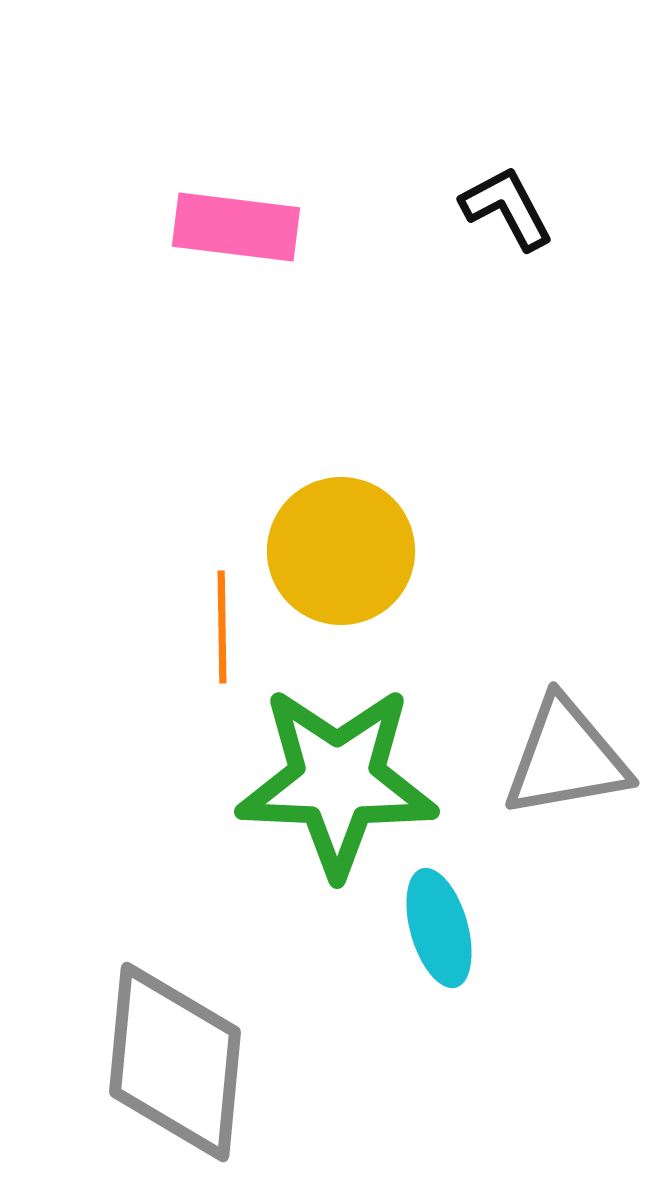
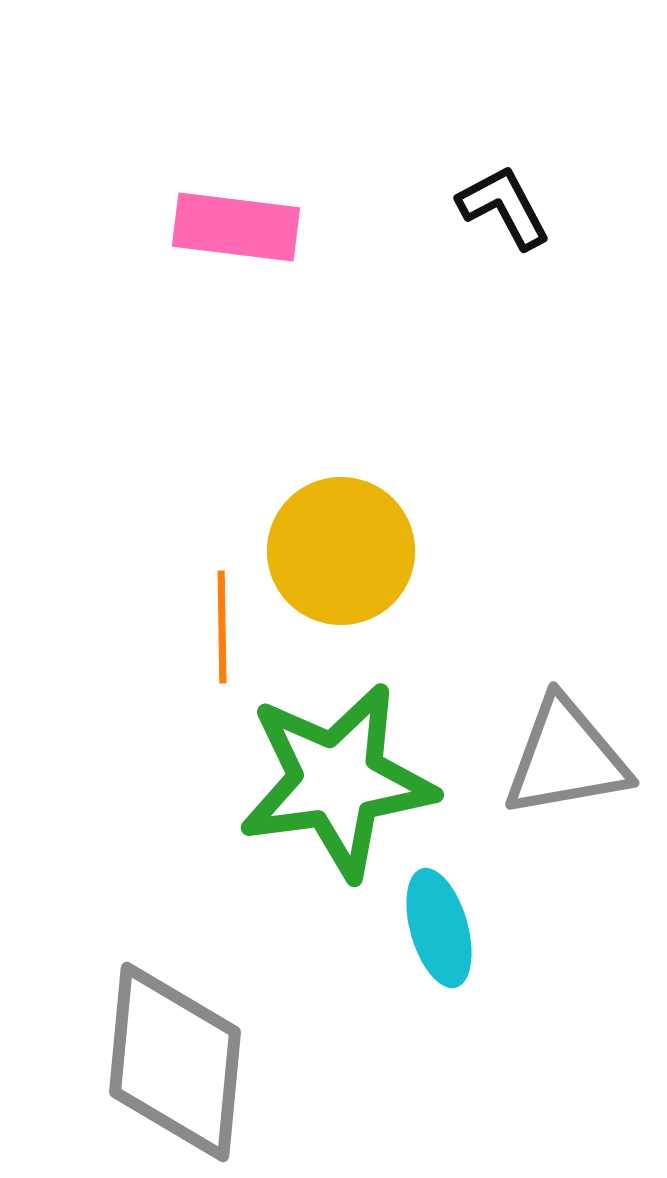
black L-shape: moved 3 px left, 1 px up
green star: rotated 10 degrees counterclockwise
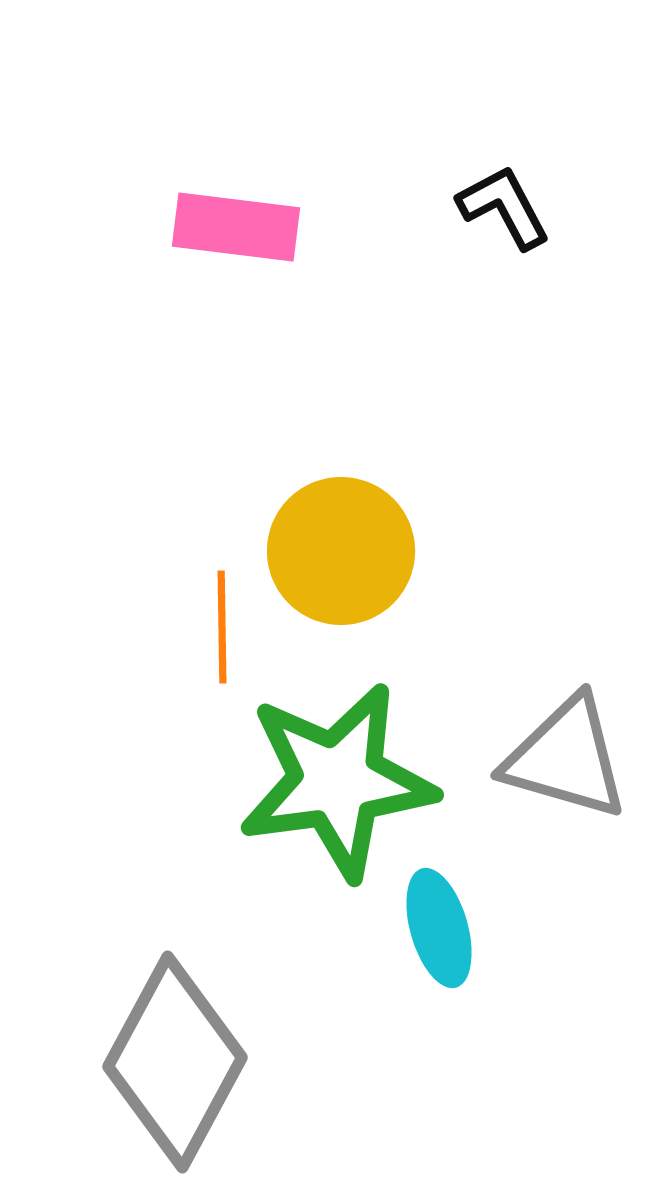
gray triangle: rotated 26 degrees clockwise
gray diamond: rotated 23 degrees clockwise
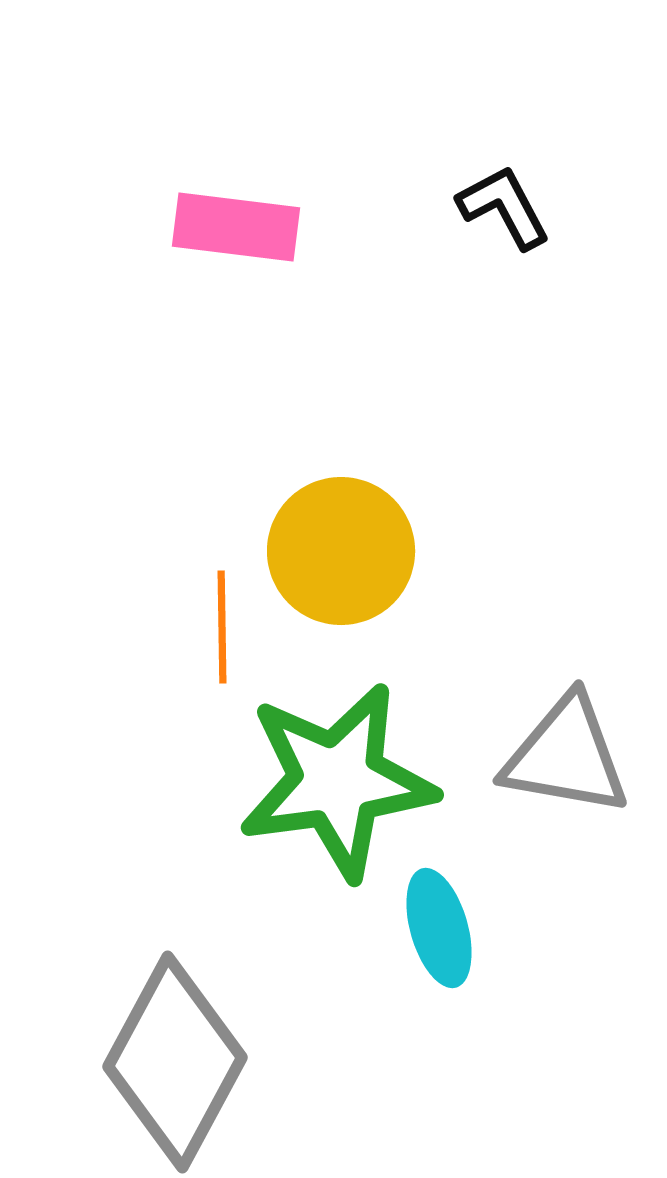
gray triangle: moved 2 px up; rotated 6 degrees counterclockwise
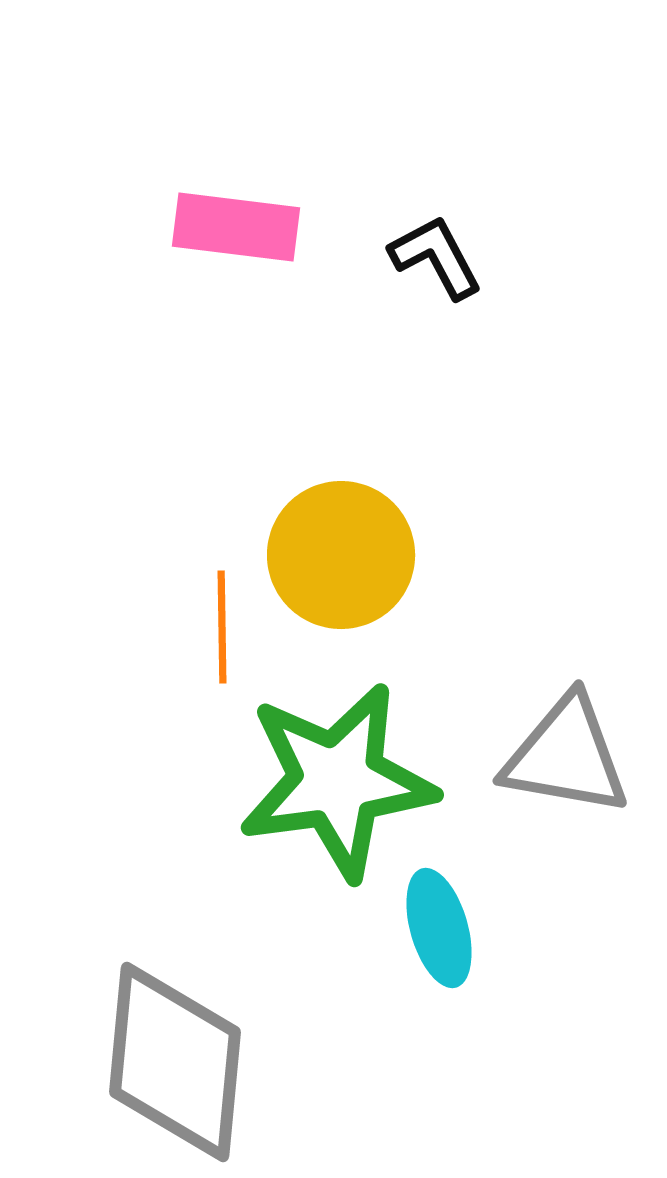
black L-shape: moved 68 px left, 50 px down
yellow circle: moved 4 px down
gray diamond: rotated 23 degrees counterclockwise
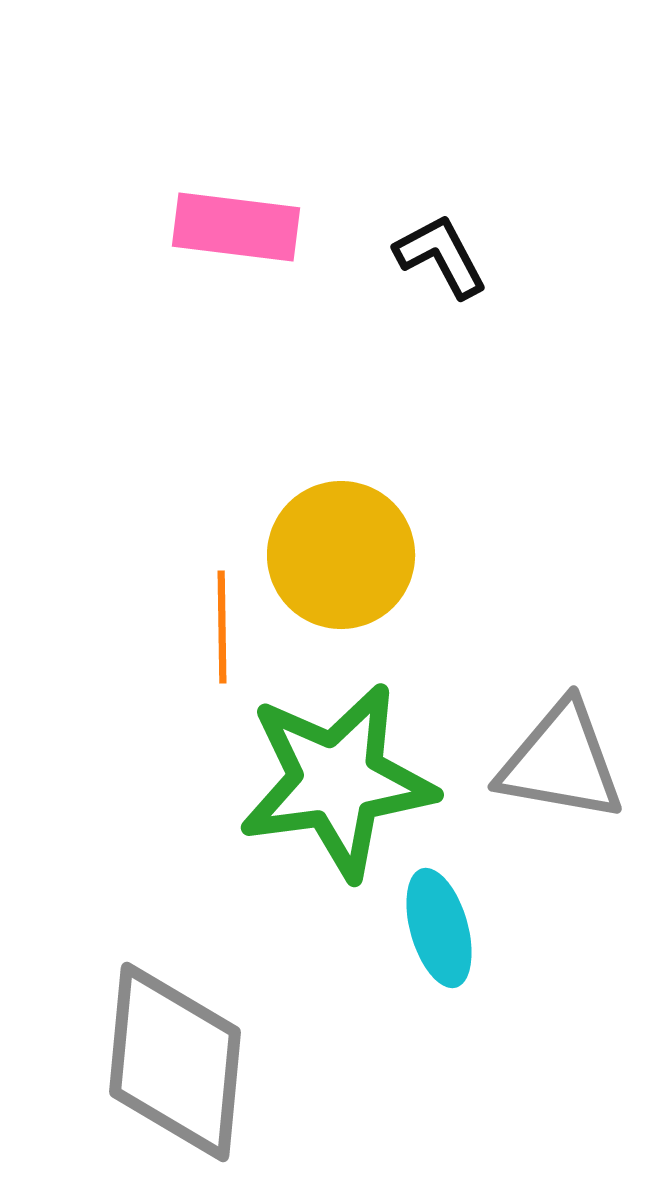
black L-shape: moved 5 px right, 1 px up
gray triangle: moved 5 px left, 6 px down
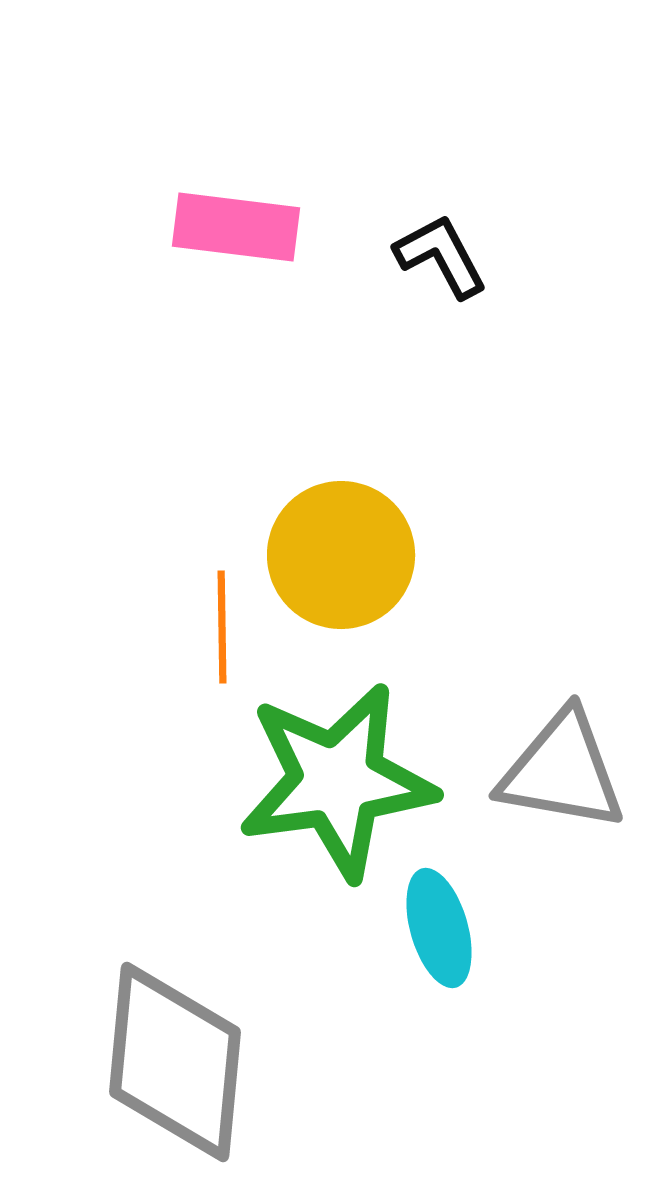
gray triangle: moved 1 px right, 9 px down
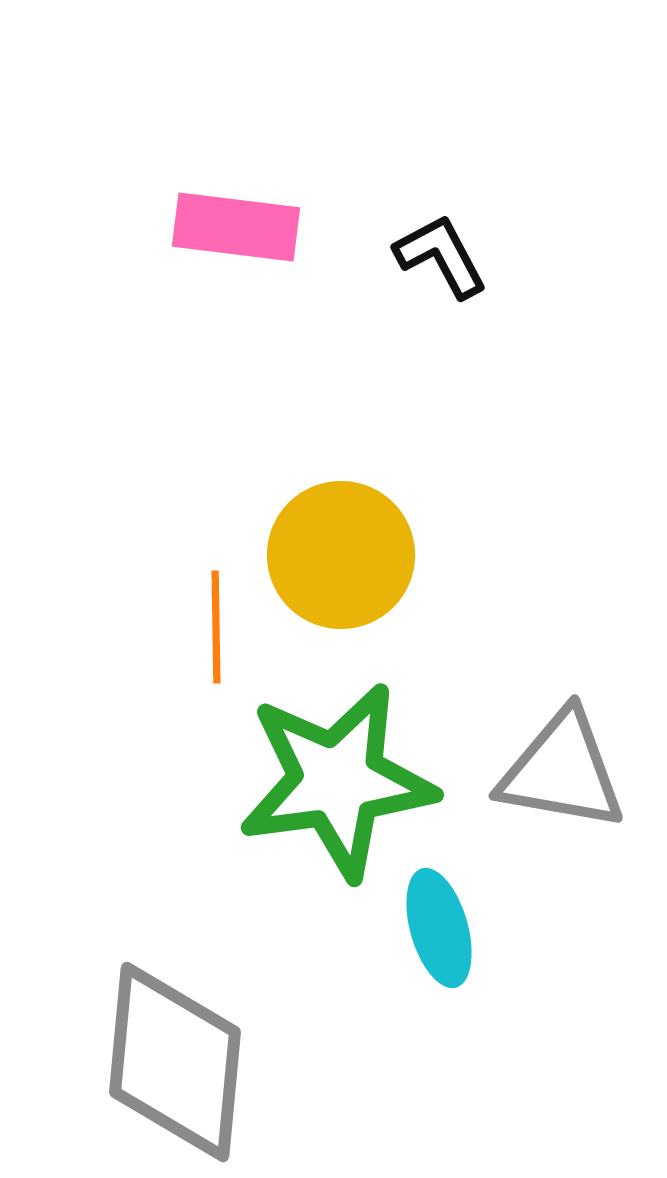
orange line: moved 6 px left
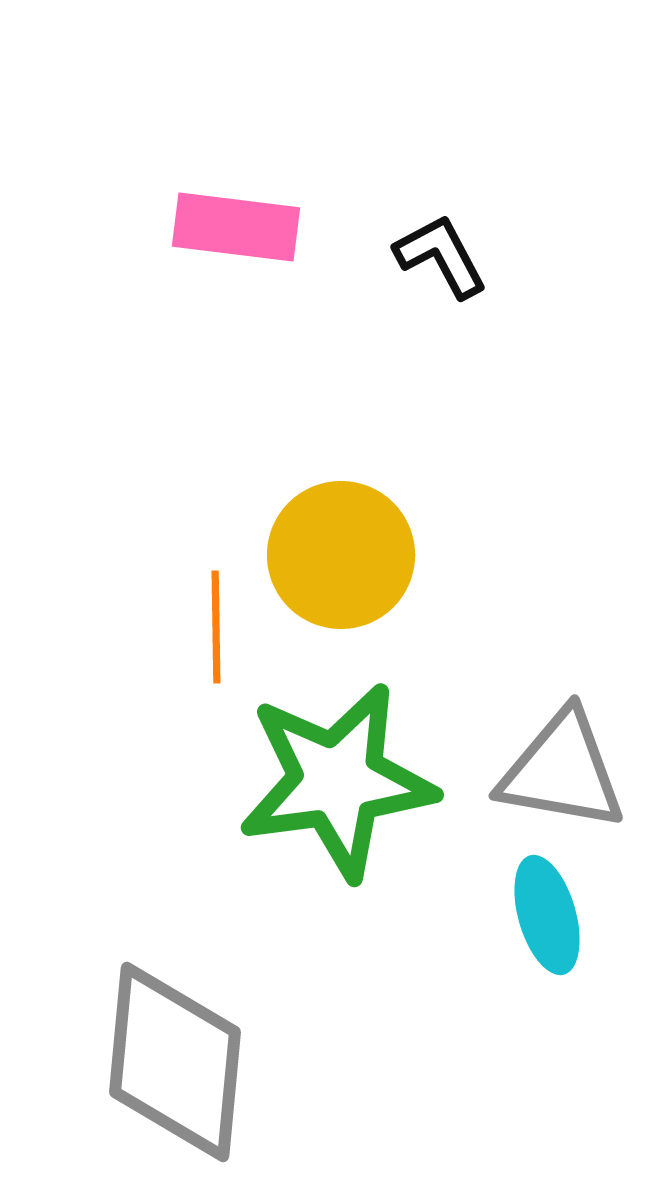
cyan ellipse: moved 108 px right, 13 px up
